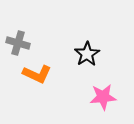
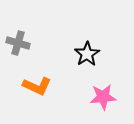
orange L-shape: moved 12 px down
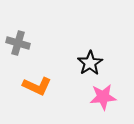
black star: moved 3 px right, 9 px down
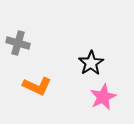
black star: moved 1 px right
pink star: rotated 20 degrees counterclockwise
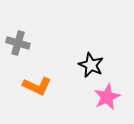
black star: moved 2 px down; rotated 15 degrees counterclockwise
pink star: moved 4 px right
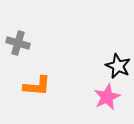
black star: moved 27 px right, 1 px down
orange L-shape: rotated 20 degrees counterclockwise
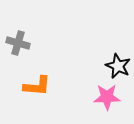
pink star: rotated 24 degrees clockwise
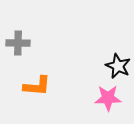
gray cross: rotated 15 degrees counterclockwise
pink star: moved 1 px right, 1 px down
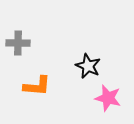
black star: moved 30 px left
pink star: rotated 16 degrees clockwise
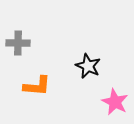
pink star: moved 7 px right, 4 px down; rotated 12 degrees clockwise
